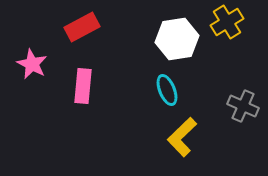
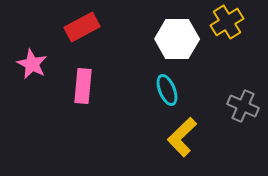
white hexagon: rotated 9 degrees clockwise
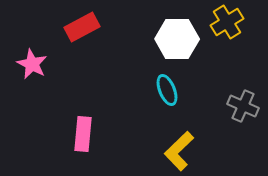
pink rectangle: moved 48 px down
yellow L-shape: moved 3 px left, 14 px down
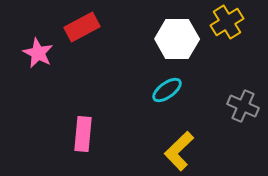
pink star: moved 6 px right, 11 px up
cyan ellipse: rotated 76 degrees clockwise
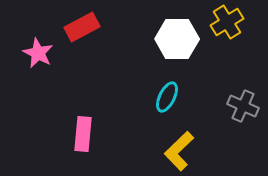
cyan ellipse: moved 7 px down; rotated 28 degrees counterclockwise
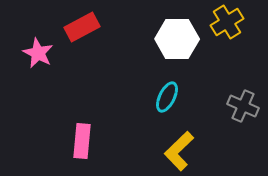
pink rectangle: moved 1 px left, 7 px down
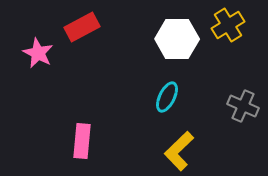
yellow cross: moved 1 px right, 3 px down
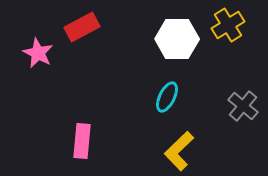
gray cross: rotated 16 degrees clockwise
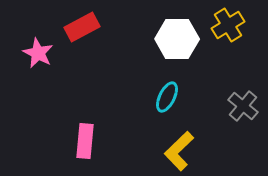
pink rectangle: moved 3 px right
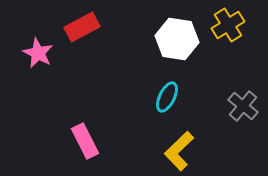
white hexagon: rotated 9 degrees clockwise
pink rectangle: rotated 32 degrees counterclockwise
